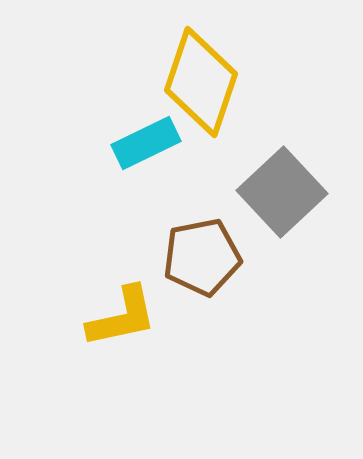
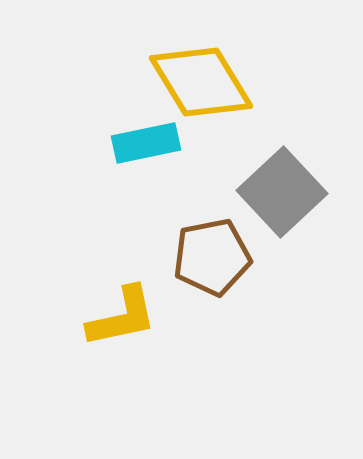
yellow diamond: rotated 50 degrees counterclockwise
cyan rectangle: rotated 14 degrees clockwise
brown pentagon: moved 10 px right
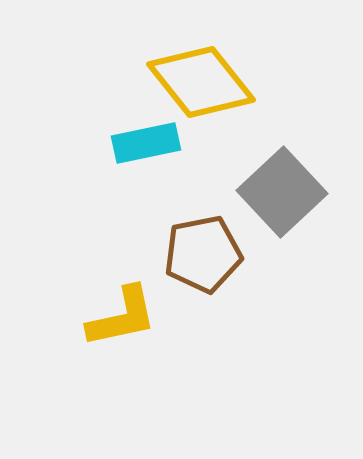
yellow diamond: rotated 7 degrees counterclockwise
brown pentagon: moved 9 px left, 3 px up
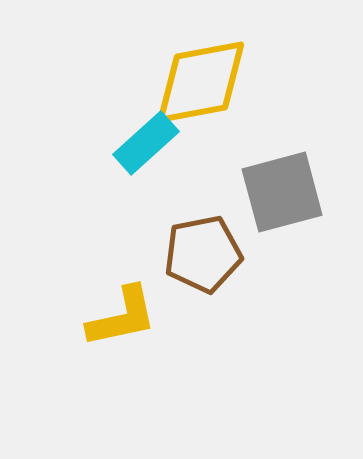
yellow diamond: rotated 62 degrees counterclockwise
cyan rectangle: rotated 30 degrees counterclockwise
gray square: rotated 28 degrees clockwise
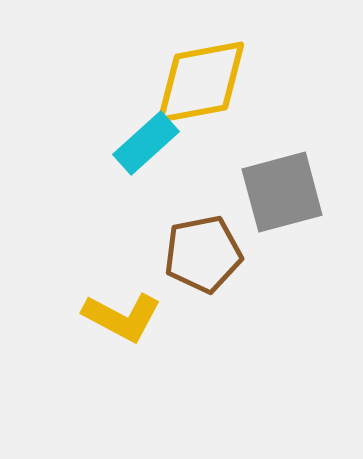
yellow L-shape: rotated 40 degrees clockwise
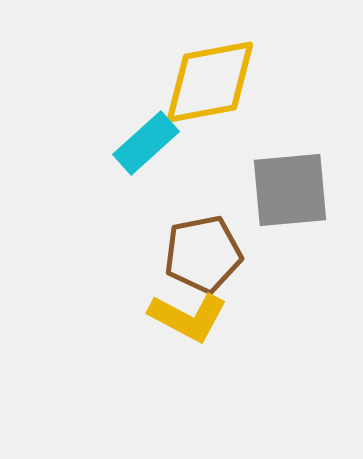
yellow diamond: moved 9 px right
gray square: moved 8 px right, 2 px up; rotated 10 degrees clockwise
yellow L-shape: moved 66 px right
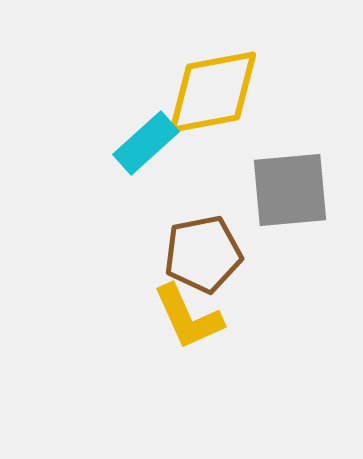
yellow diamond: moved 3 px right, 10 px down
yellow L-shape: rotated 38 degrees clockwise
